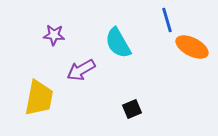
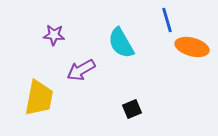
cyan semicircle: moved 3 px right
orange ellipse: rotated 12 degrees counterclockwise
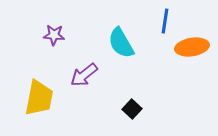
blue line: moved 2 px left, 1 px down; rotated 25 degrees clockwise
orange ellipse: rotated 24 degrees counterclockwise
purple arrow: moved 3 px right, 5 px down; rotated 8 degrees counterclockwise
black square: rotated 24 degrees counterclockwise
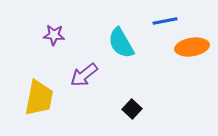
blue line: rotated 70 degrees clockwise
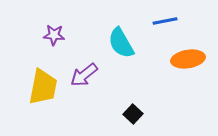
orange ellipse: moved 4 px left, 12 px down
yellow trapezoid: moved 4 px right, 11 px up
black square: moved 1 px right, 5 px down
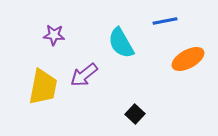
orange ellipse: rotated 20 degrees counterclockwise
black square: moved 2 px right
